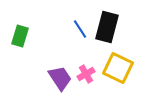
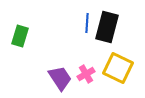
blue line: moved 7 px right, 6 px up; rotated 36 degrees clockwise
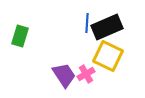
black rectangle: rotated 52 degrees clockwise
yellow square: moved 10 px left, 12 px up
purple trapezoid: moved 4 px right, 3 px up
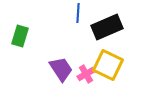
blue line: moved 9 px left, 10 px up
yellow square: moved 9 px down
purple trapezoid: moved 3 px left, 6 px up
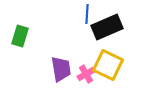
blue line: moved 9 px right, 1 px down
purple trapezoid: rotated 24 degrees clockwise
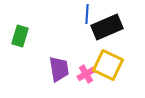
purple trapezoid: moved 2 px left
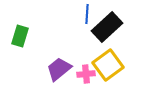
black rectangle: rotated 20 degrees counterclockwise
yellow square: rotated 28 degrees clockwise
purple trapezoid: rotated 120 degrees counterclockwise
pink cross: rotated 24 degrees clockwise
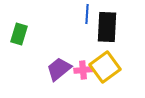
black rectangle: rotated 44 degrees counterclockwise
green rectangle: moved 1 px left, 2 px up
yellow square: moved 3 px left, 2 px down
pink cross: moved 3 px left, 4 px up
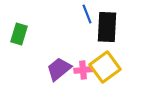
blue line: rotated 24 degrees counterclockwise
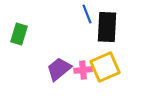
yellow square: rotated 12 degrees clockwise
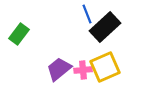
black rectangle: moved 2 px left; rotated 44 degrees clockwise
green rectangle: rotated 20 degrees clockwise
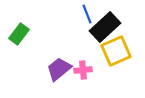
yellow square: moved 11 px right, 16 px up
